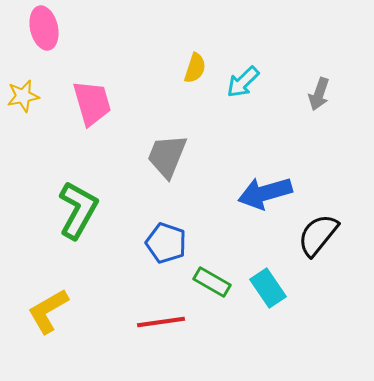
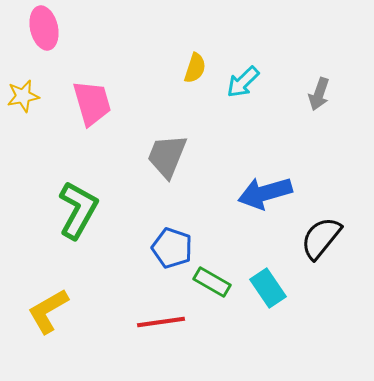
black semicircle: moved 3 px right, 3 px down
blue pentagon: moved 6 px right, 5 px down
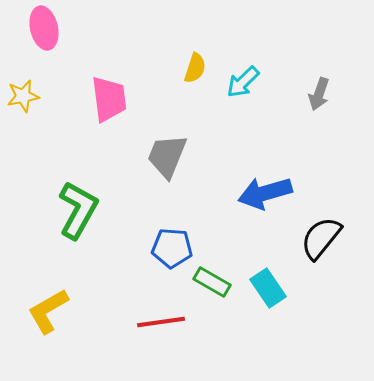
pink trapezoid: moved 17 px right, 4 px up; rotated 9 degrees clockwise
blue pentagon: rotated 15 degrees counterclockwise
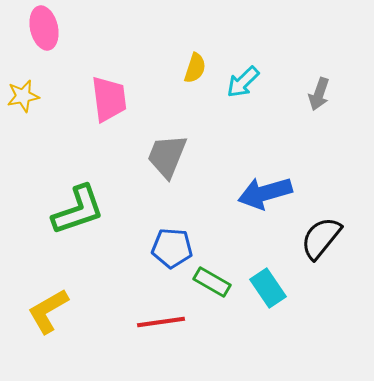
green L-shape: rotated 42 degrees clockwise
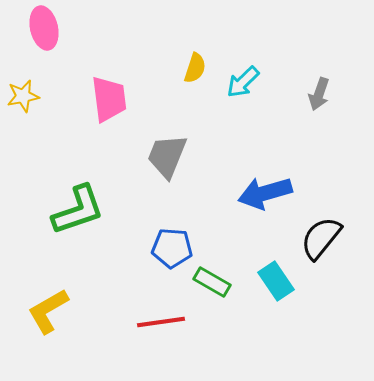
cyan rectangle: moved 8 px right, 7 px up
